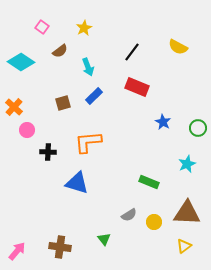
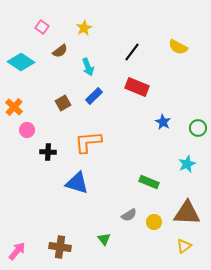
brown square: rotated 14 degrees counterclockwise
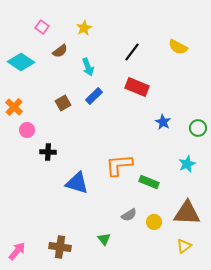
orange L-shape: moved 31 px right, 23 px down
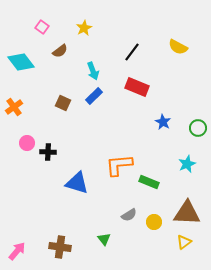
cyan diamond: rotated 20 degrees clockwise
cyan arrow: moved 5 px right, 4 px down
brown square: rotated 35 degrees counterclockwise
orange cross: rotated 12 degrees clockwise
pink circle: moved 13 px down
yellow triangle: moved 4 px up
